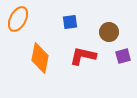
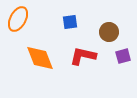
orange diamond: rotated 32 degrees counterclockwise
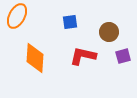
orange ellipse: moved 1 px left, 3 px up
orange diamond: moved 5 px left; rotated 24 degrees clockwise
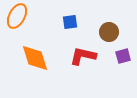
orange diamond: rotated 20 degrees counterclockwise
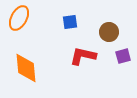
orange ellipse: moved 2 px right, 2 px down
orange diamond: moved 9 px left, 10 px down; rotated 12 degrees clockwise
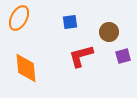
red L-shape: moved 2 px left; rotated 28 degrees counterclockwise
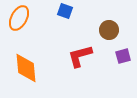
blue square: moved 5 px left, 11 px up; rotated 28 degrees clockwise
brown circle: moved 2 px up
red L-shape: moved 1 px left
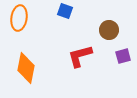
orange ellipse: rotated 20 degrees counterclockwise
orange diamond: rotated 16 degrees clockwise
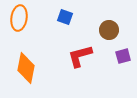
blue square: moved 6 px down
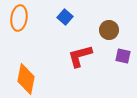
blue square: rotated 21 degrees clockwise
purple square: rotated 28 degrees clockwise
orange diamond: moved 11 px down
